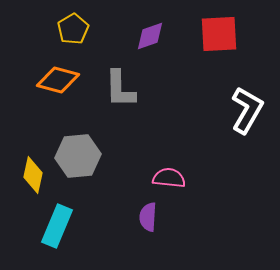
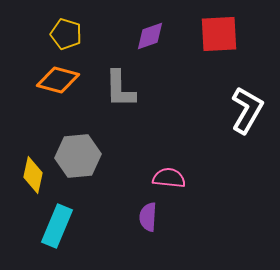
yellow pentagon: moved 7 px left, 5 px down; rotated 24 degrees counterclockwise
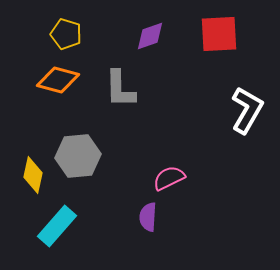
pink semicircle: rotated 32 degrees counterclockwise
cyan rectangle: rotated 18 degrees clockwise
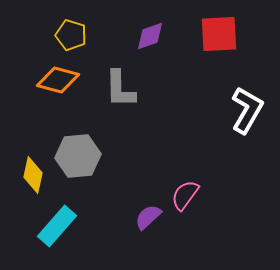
yellow pentagon: moved 5 px right, 1 px down
pink semicircle: moved 16 px right, 17 px down; rotated 28 degrees counterclockwise
purple semicircle: rotated 44 degrees clockwise
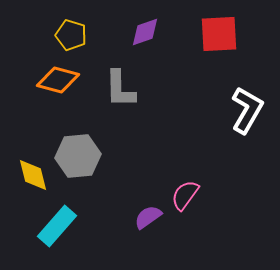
purple diamond: moved 5 px left, 4 px up
yellow diamond: rotated 27 degrees counterclockwise
purple semicircle: rotated 8 degrees clockwise
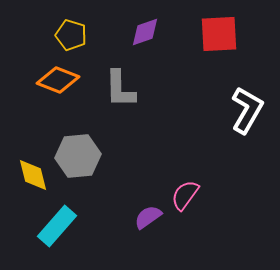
orange diamond: rotated 6 degrees clockwise
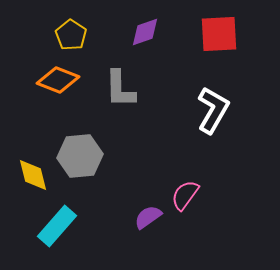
yellow pentagon: rotated 16 degrees clockwise
white L-shape: moved 34 px left
gray hexagon: moved 2 px right
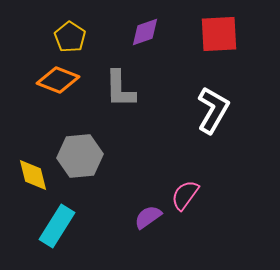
yellow pentagon: moved 1 px left, 2 px down
cyan rectangle: rotated 9 degrees counterclockwise
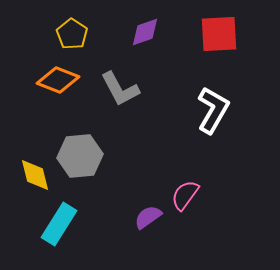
yellow pentagon: moved 2 px right, 3 px up
gray L-shape: rotated 27 degrees counterclockwise
yellow diamond: moved 2 px right
cyan rectangle: moved 2 px right, 2 px up
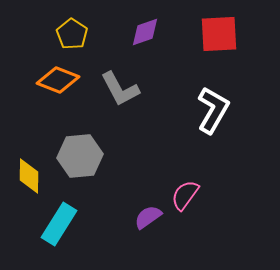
yellow diamond: moved 6 px left, 1 px down; rotated 15 degrees clockwise
